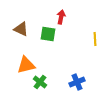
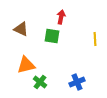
green square: moved 4 px right, 2 px down
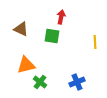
yellow line: moved 3 px down
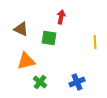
green square: moved 3 px left, 2 px down
orange triangle: moved 4 px up
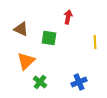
red arrow: moved 7 px right
orange triangle: rotated 30 degrees counterclockwise
blue cross: moved 2 px right
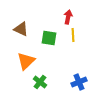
yellow line: moved 22 px left, 7 px up
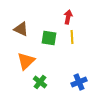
yellow line: moved 1 px left, 2 px down
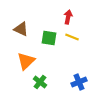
yellow line: rotated 64 degrees counterclockwise
